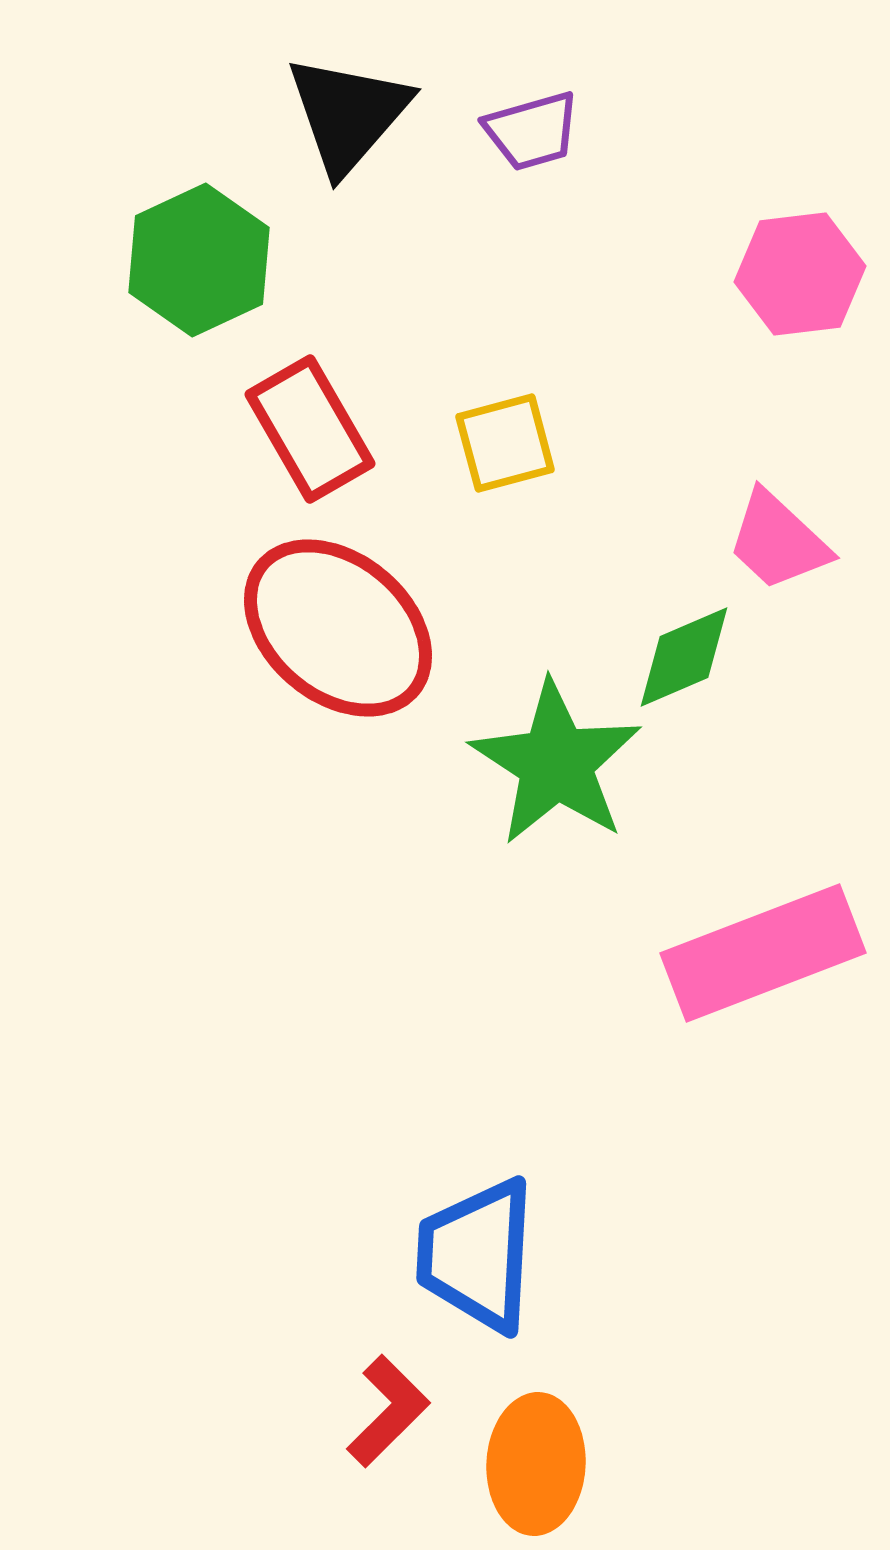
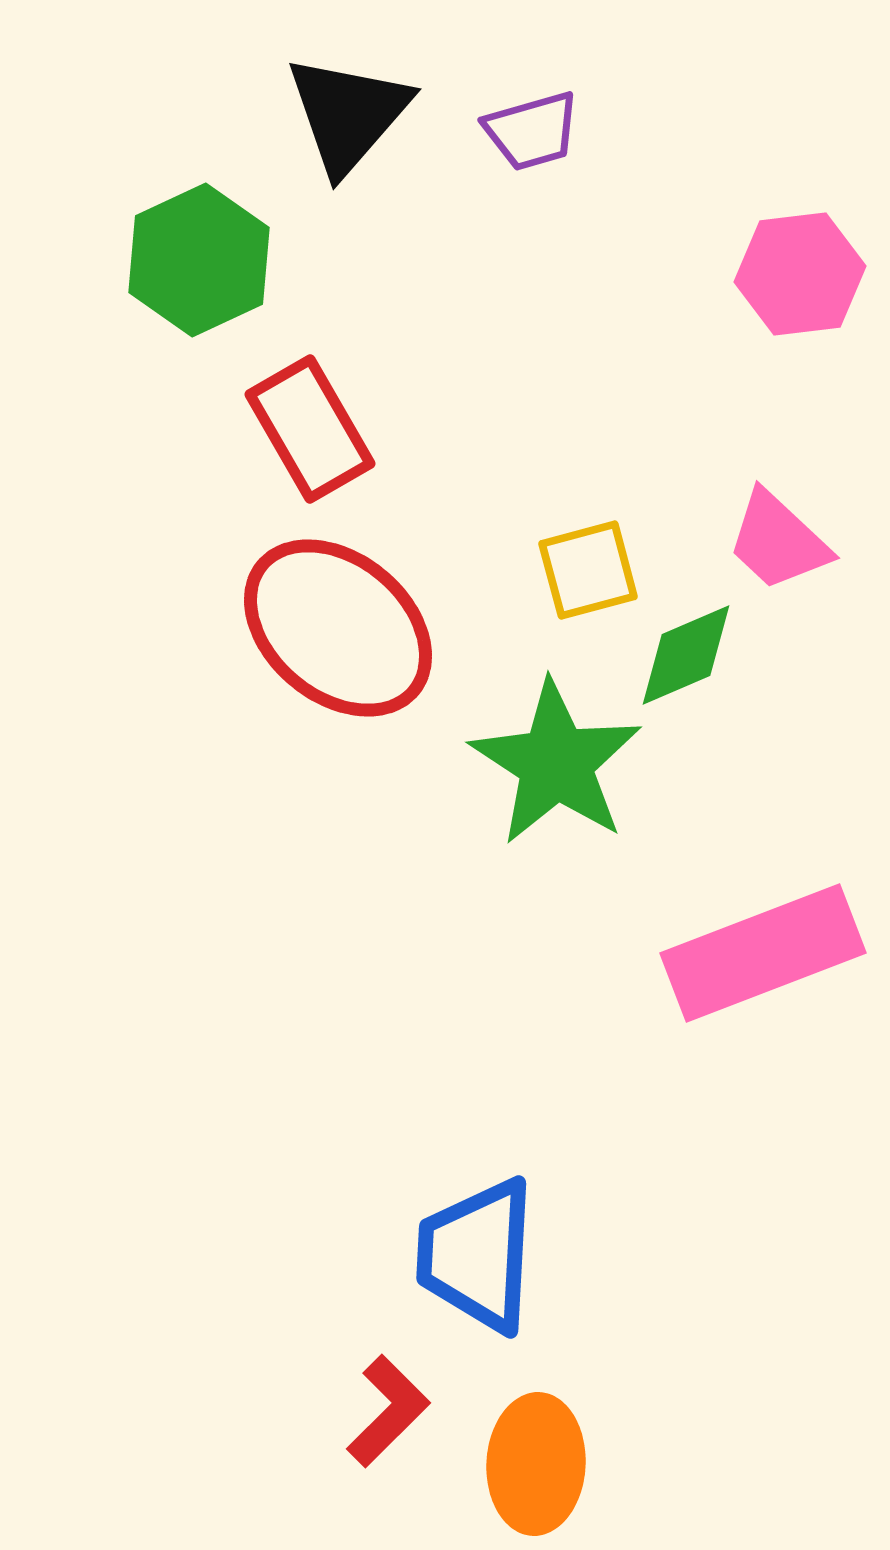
yellow square: moved 83 px right, 127 px down
green diamond: moved 2 px right, 2 px up
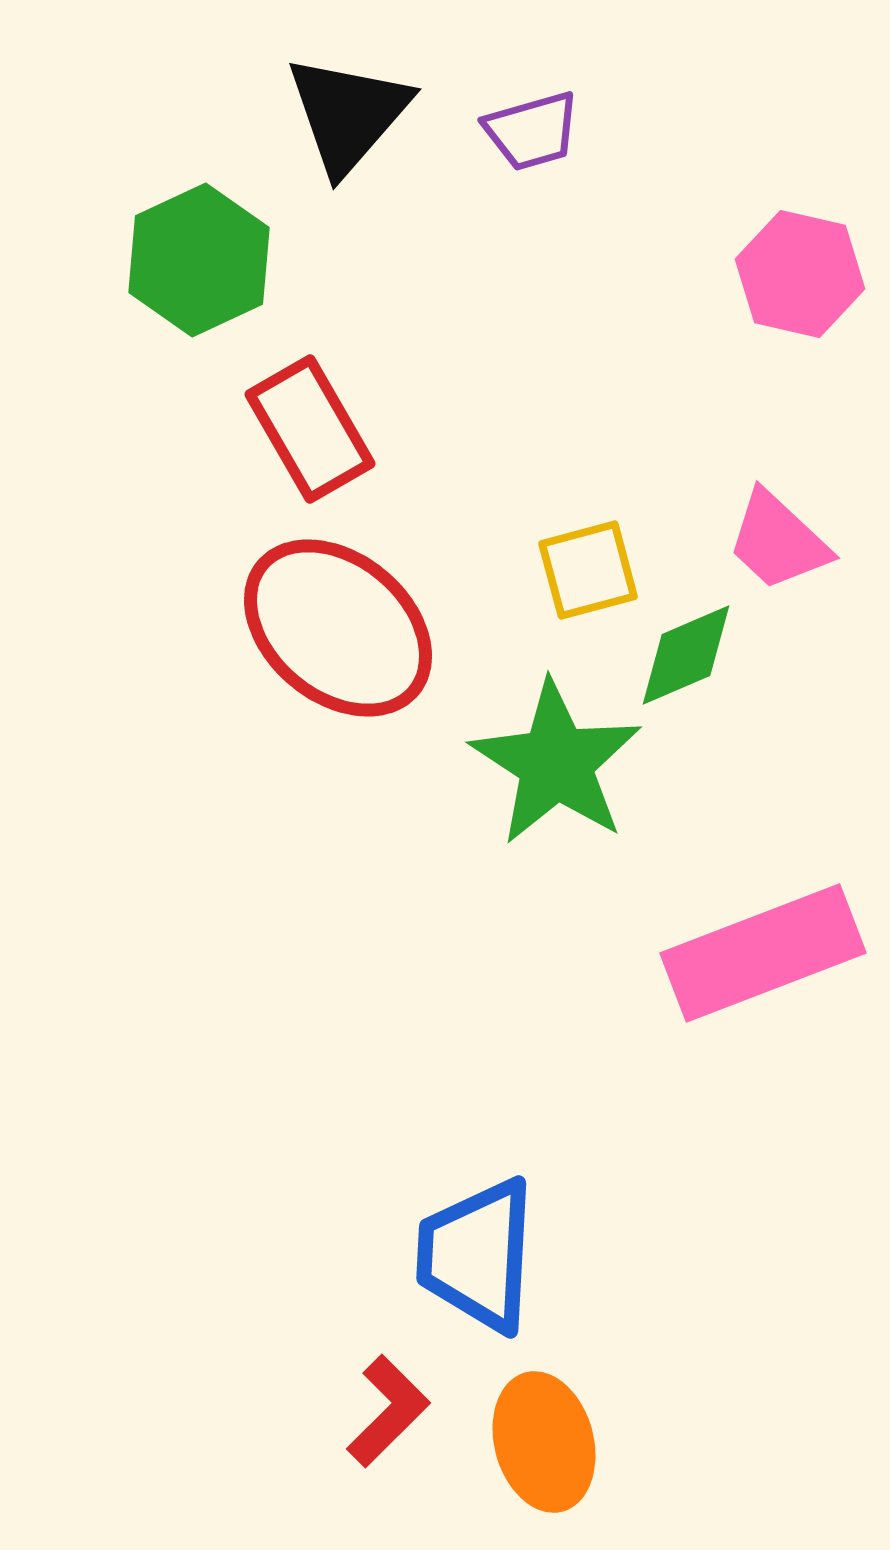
pink hexagon: rotated 20 degrees clockwise
orange ellipse: moved 8 px right, 22 px up; rotated 18 degrees counterclockwise
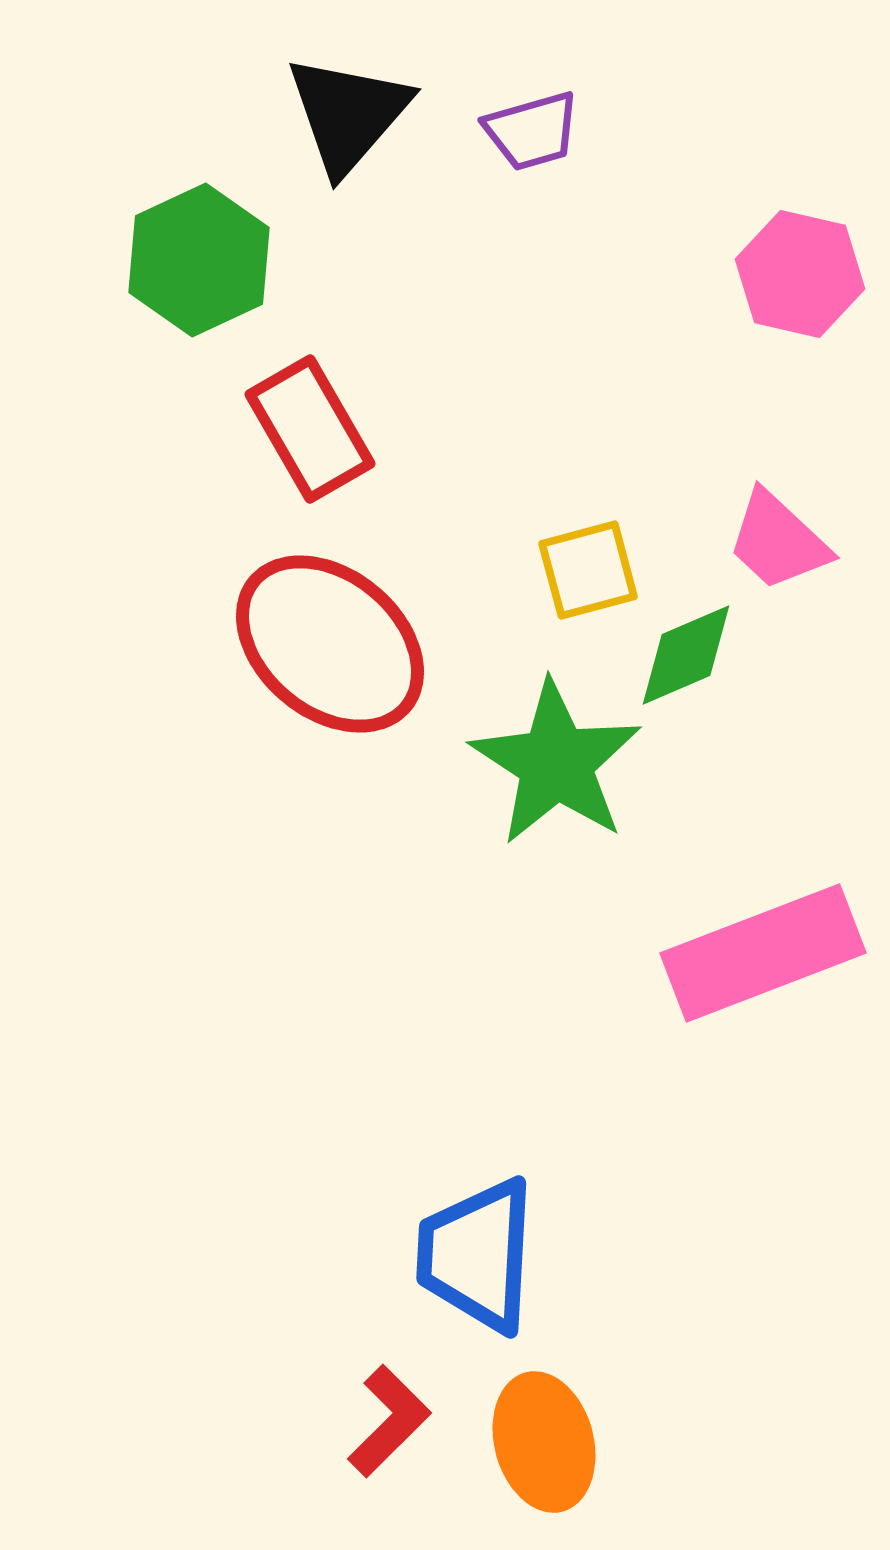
red ellipse: moved 8 px left, 16 px down
red L-shape: moved 1 px right, 10 px down
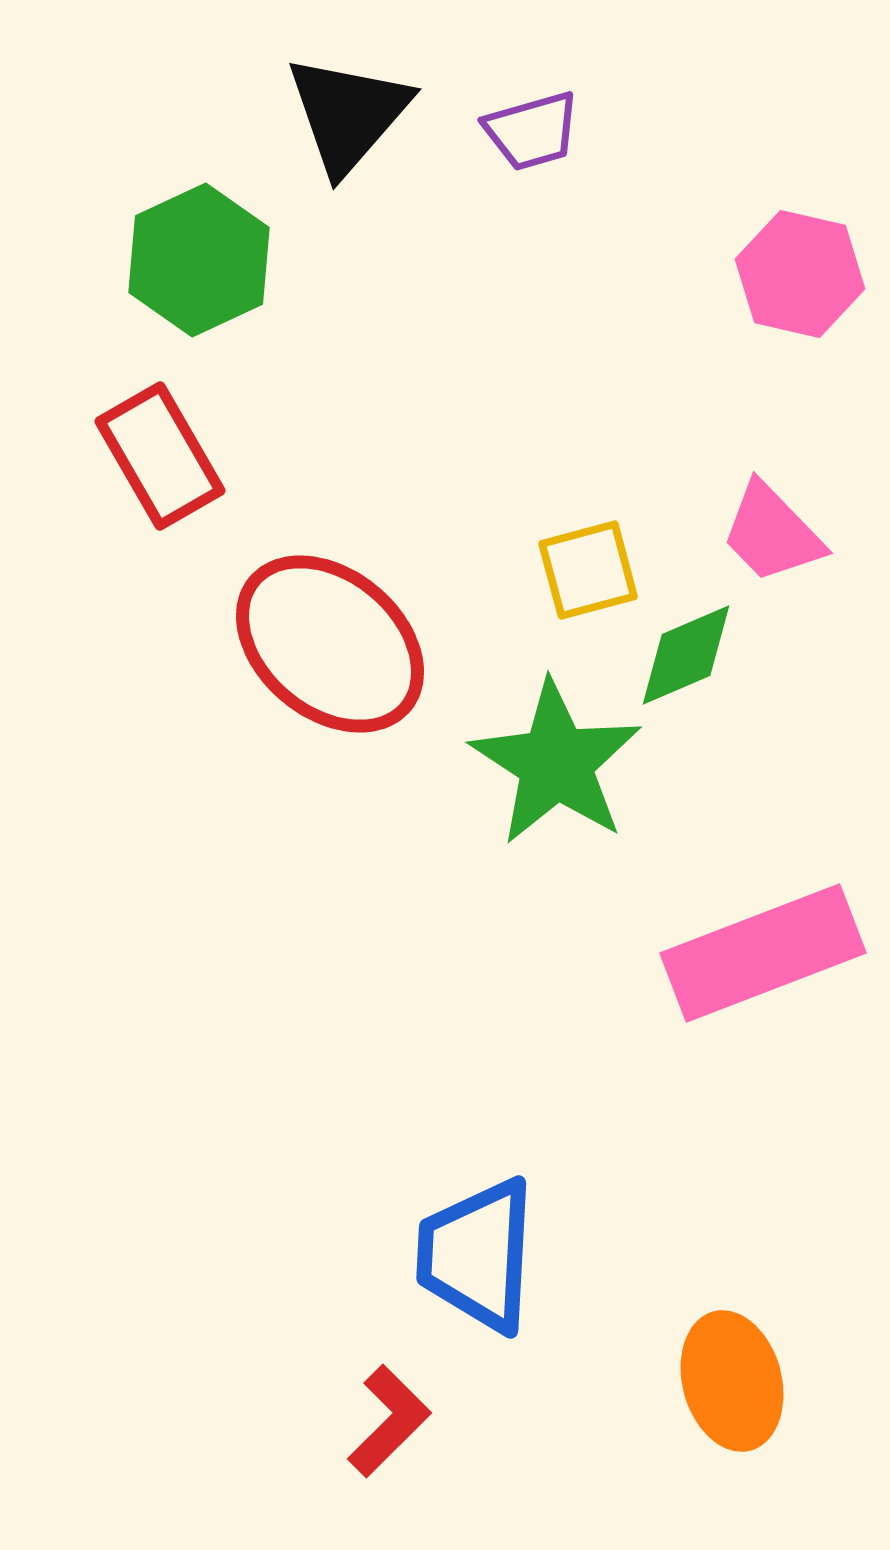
red rectangle: moved 150 px left, 27 px down
pink trapezoid: moved 6 px left, 8 px up; rotated 3 degrees clockwise
orange ellipse: moved 188 px right, 61 px up
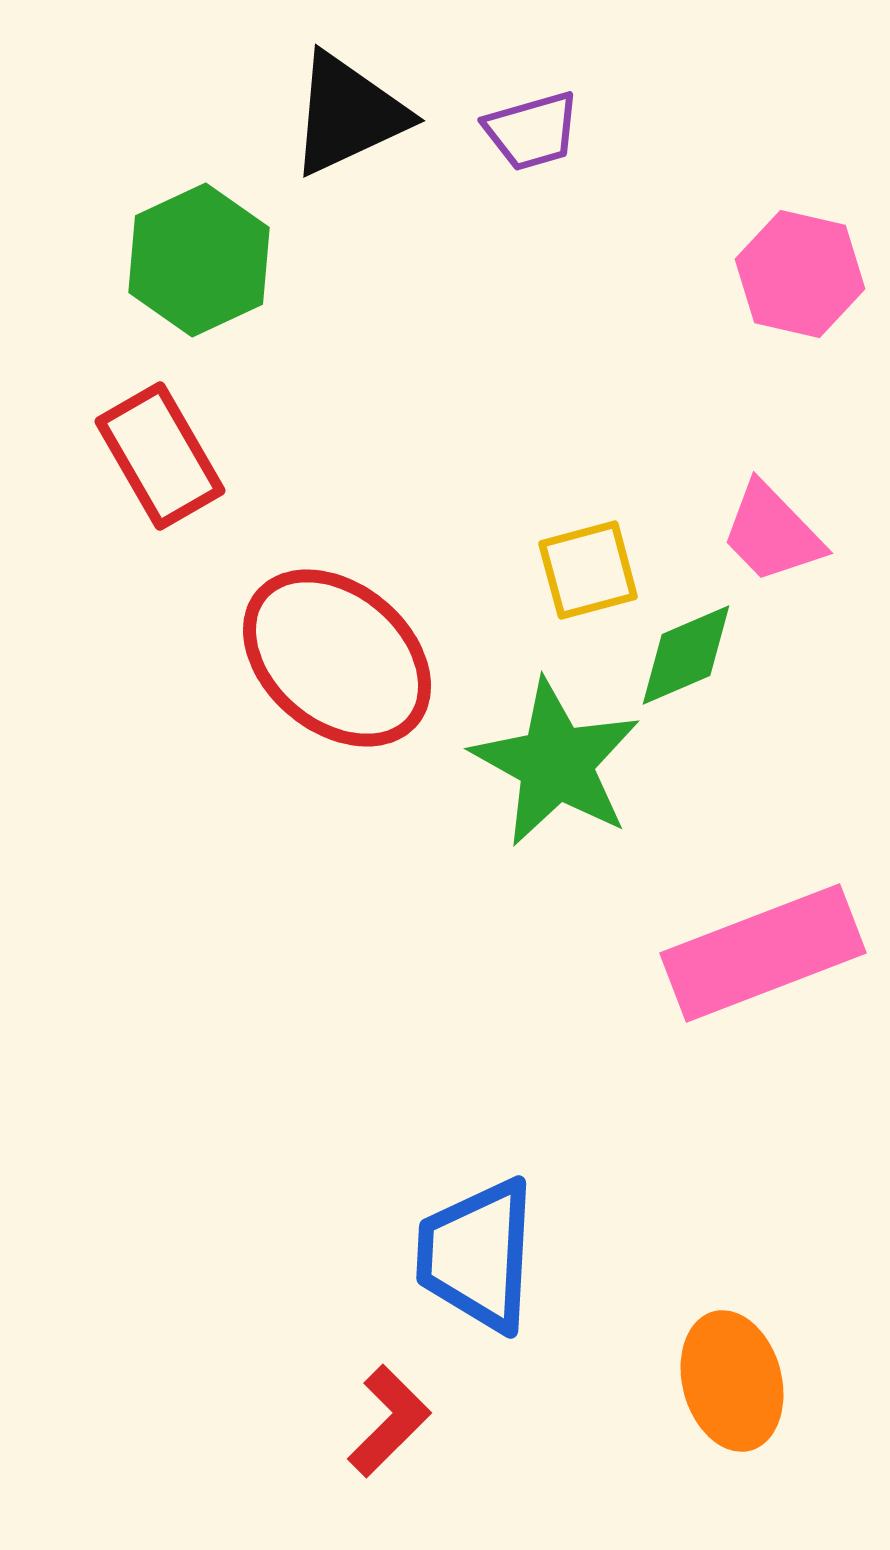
black triangle: rotated 24 degrees clockwise
red ellipse: moved 7 px right, 14 px down
green star: rotated 4 degrees counterclockwise
